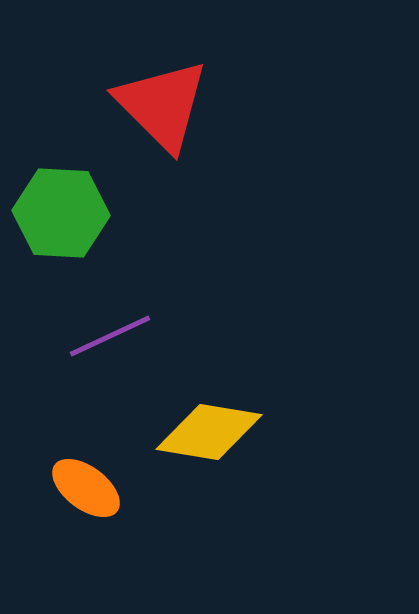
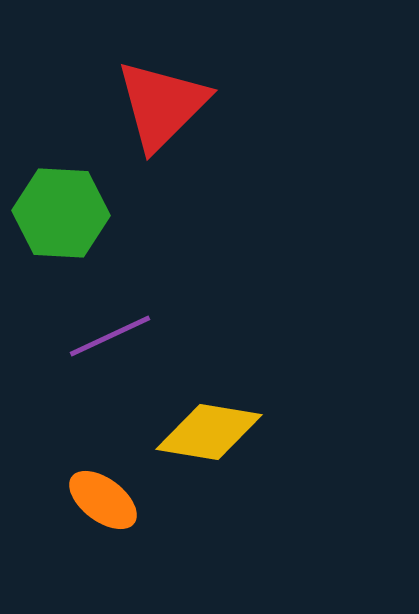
red triangle: rotated 30 degrees clockwise
orange ellipse: moved 17 px right, 12 px down
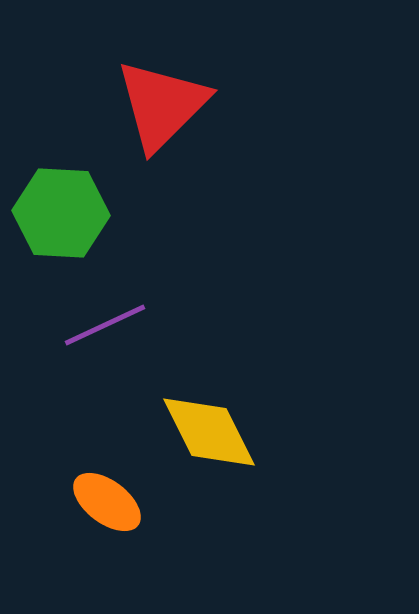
purple line: moved 5 px left, 11 px up
yellow diamond: rotated 54 degrees clockwise
orange ellipse: moved 4 px right, 2 px down
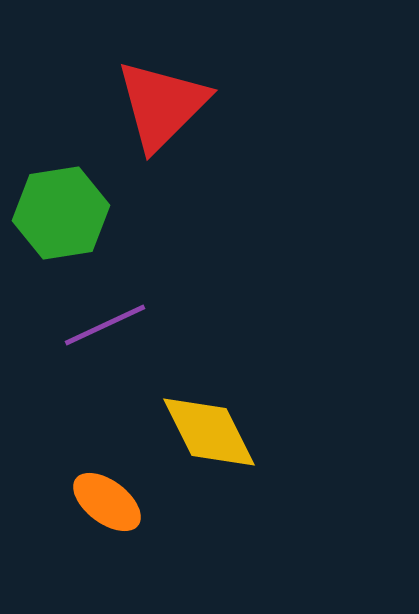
green hexagon: rotated 12 degrees counterclockwise
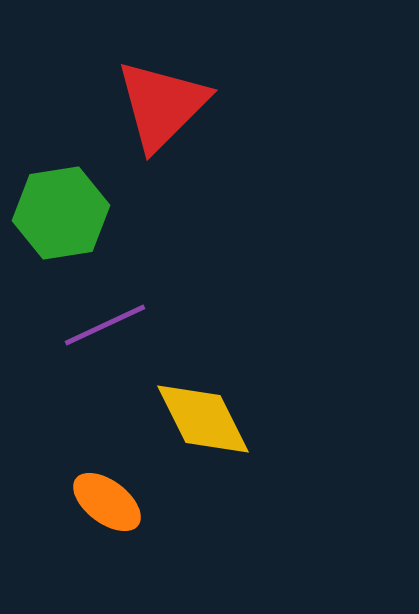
yellow diamond: moved 6 px left, 13 px up
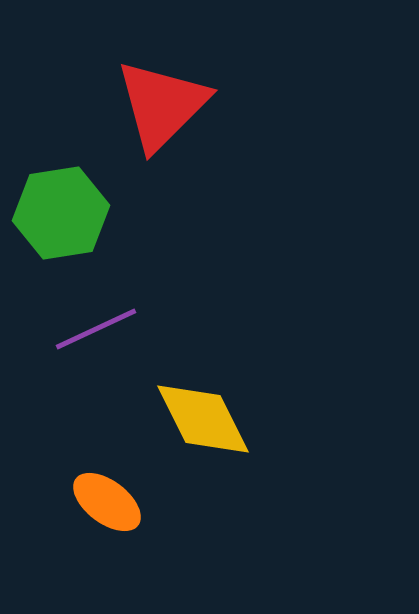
purple line: moved 9 px left, 4 px down
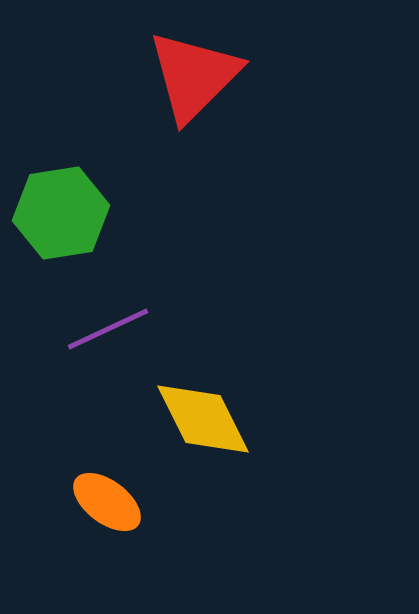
red triangle: moved 32 px right, 29 px up
purple line: moved 12 px right
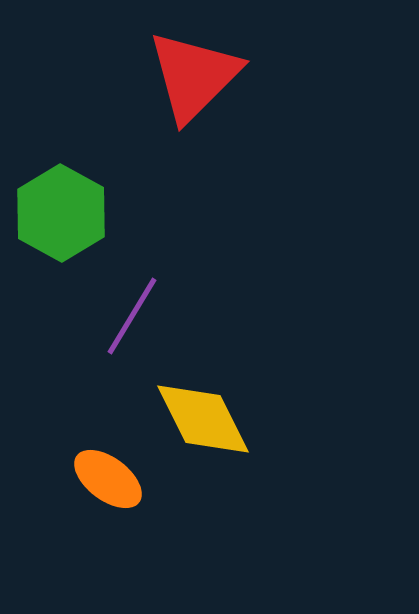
green hexagon: rotated 22 degrees counterclockwise
purple line: moved 24 px right, 13 px up; rotated 34 degrees counterclockwise
orange ellipse: moved 1 px right, 23 px up
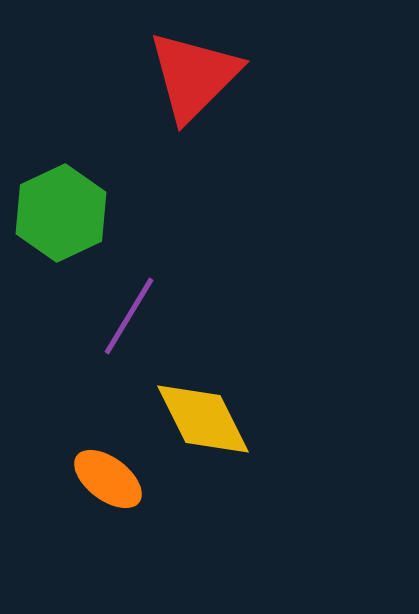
green hexagon: rotated 6 degrees clockwise
purple line: moved 3 px left
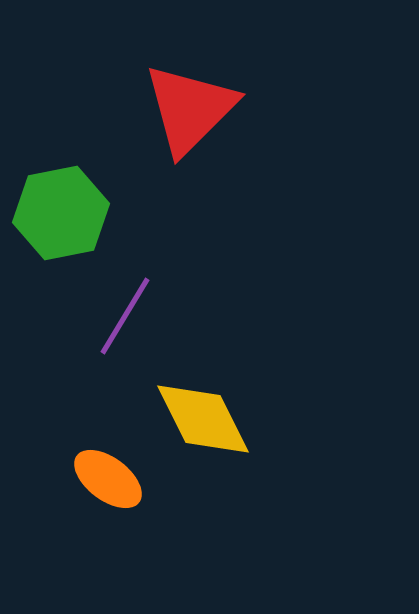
red triangle: moved 4 px left, 33 px down
green hexagon: rotated 14 degrees clockwise
purple line: moved 4 px left
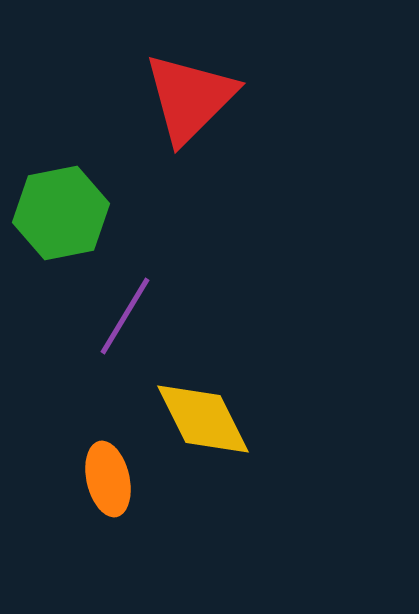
red triangle: moved 11 px up
orange ellipse: rotated 40 degrees clockwise
